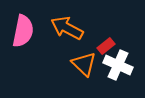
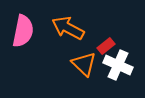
orange arrow: moved 1 px right
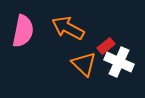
white cross: moved 1 px right, 3 px up
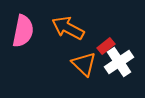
white cross: rotated 32 degrees clockwise
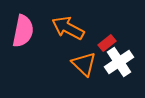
red rectangle: moved 1 px right, 3 px up
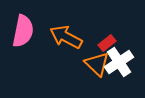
orange arrow: moved 2 px left, 9 px down
orange triangle: moved 13 px right
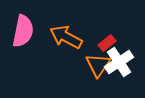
orange triangle: moved 1 px right, 1 px down; rotated 20 degrees clockwise
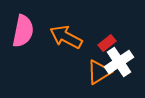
orange triangle: moved 1 px right, 7 px down; rotated 24 degrees clockwise
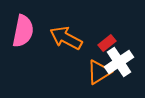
orange arrow: moved 1 px down
